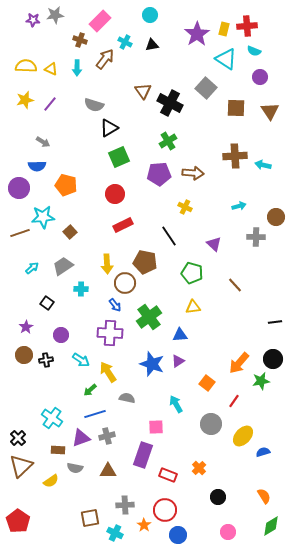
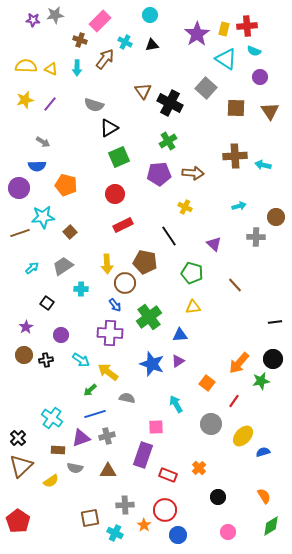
yellow arrow at (108, 372): rotated 20 degrees counterclockwise
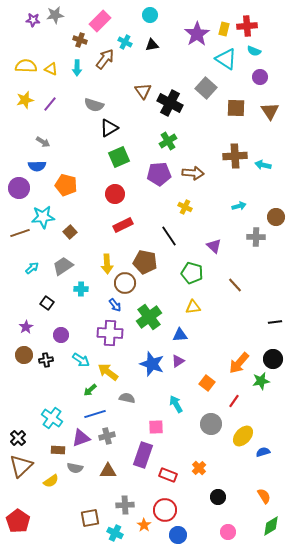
purple triangle at (214, 244): moved 2 px down
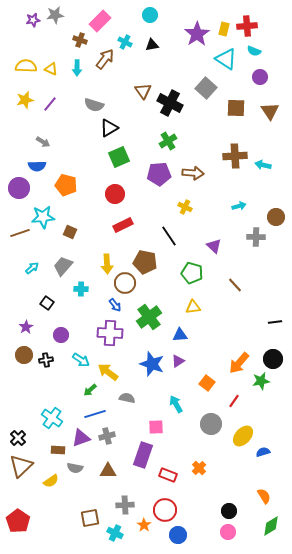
purple star at (33, 20): rotated 16 degrees counterclockwise
brown square at (70, 232): rotated 24 degrees counterclockwise
gray trapezoid at (63, 266): rotated 15 degrees counterclockwise
black circle at (218, 497): moved 11 px right, 14 px down
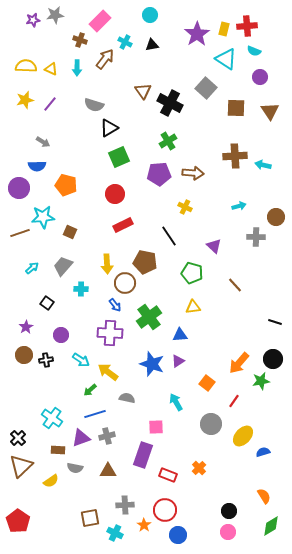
black line at (275, 322): rotated 24 degrees clockwise
cyan arrow at (176, 404): moved 2 px up
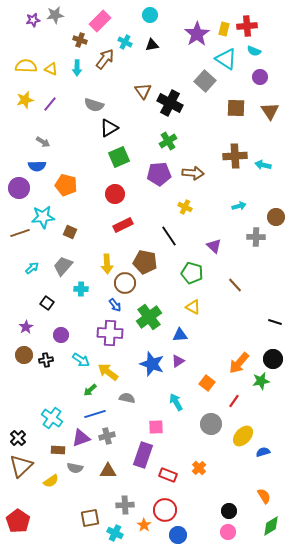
gray square at (206, 88): moved 1 px left, 7 px up
yellow triangle at (193, 307): rotated 35 degrees clockwise
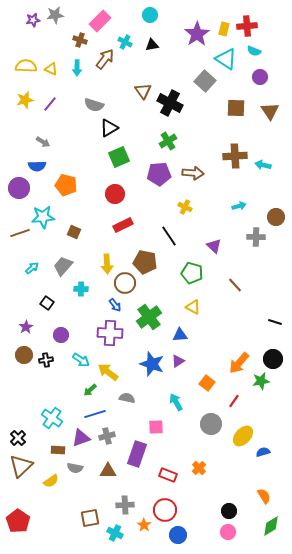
brown square at (70, 232): moved 4 px right
purple rectangle at (143, 455): moved 6 px left, 1 px up
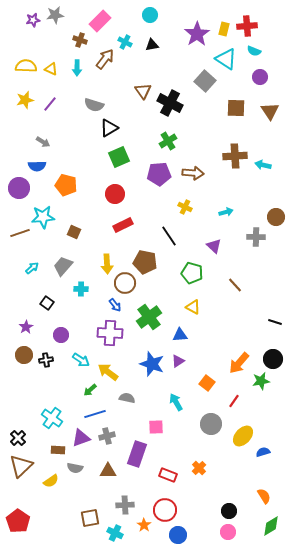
cyan arrow at (239, 206): moved 13 px left, 6 px down
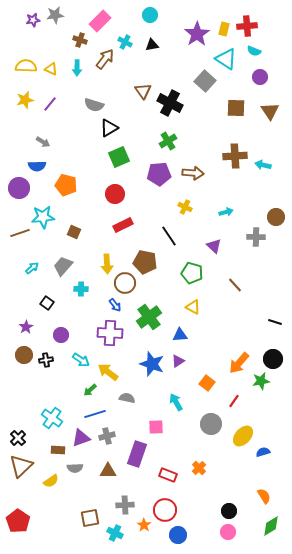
gray semicircle at (75, 468): rotated 14 degrees counterclockwise
